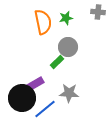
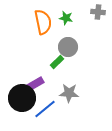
green star: rotated 24 degrees clockwise
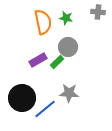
purple rectangle: moved 3 px right, 24 px up
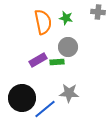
green rectangle: rotated 40 degrees clockwise
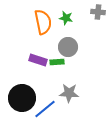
purple rectangle: rotated 48 degrees clockwise
